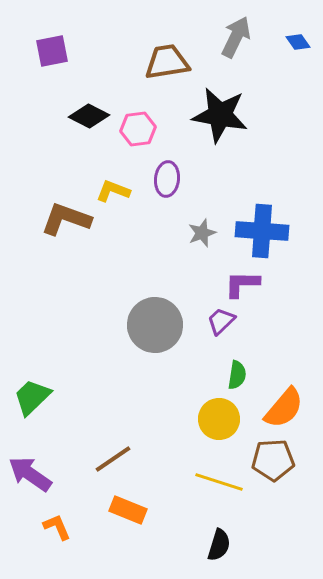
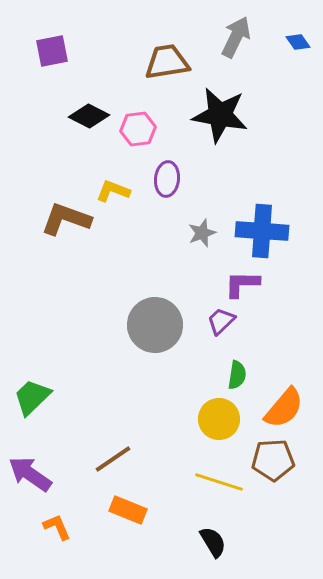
black semicircle: moved 6 px left, 3 px up; rotated 48 degrees counterclockwise
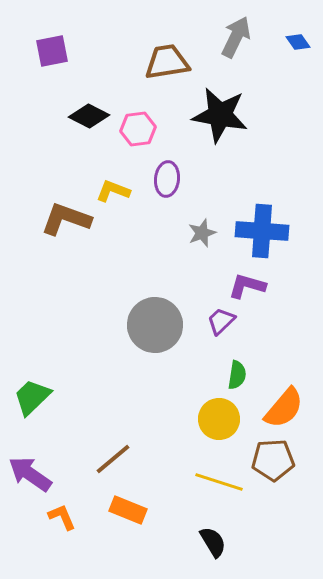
purple L-shape: moved 5 px right, 2 px down; rotated 15 degrees clockwise
brown line: rotated 6 degrees counterclockwise
orange L-shape: moved 5 px right, 10 px up
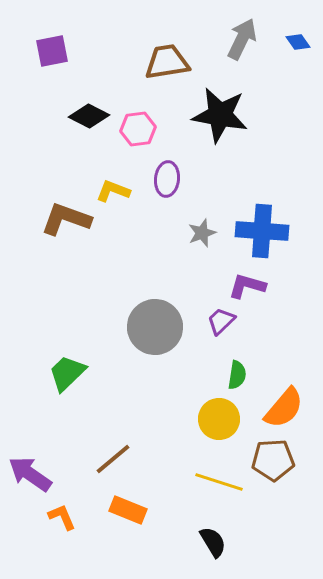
gray arrow: moved 6 px right, 2 px down
gray circle: moved 2 px down
green trapezoid: moved 35 px right, 24 px up
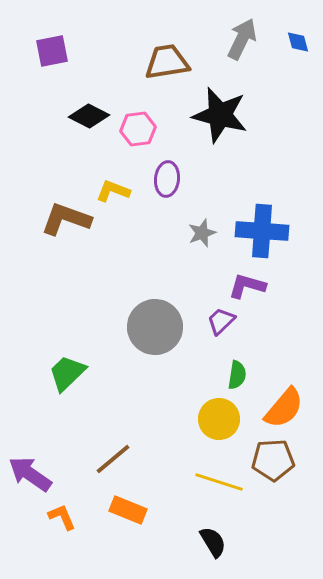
blue diamond: rotated 20 degrees clockwise
black star: rotated 4 degrees clockwise
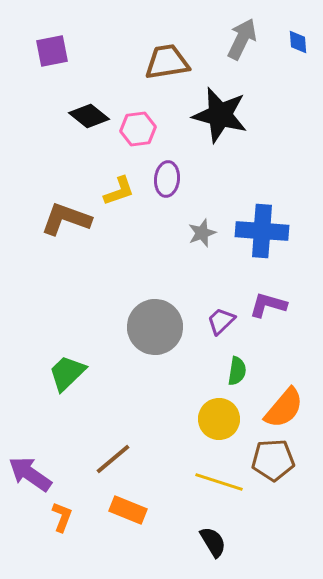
blue diamond: rotated 10 degrees clockwise
black diamond: rotated 12 degrees clockwise
yellow L-shape: moved 6 px right; rotated 140 degrees clockwise
purple L-shape: moved 21 px right, 19 px down
green semicircle: moved 4 px up
orange L-shape: rotated 44 degrees clockwise
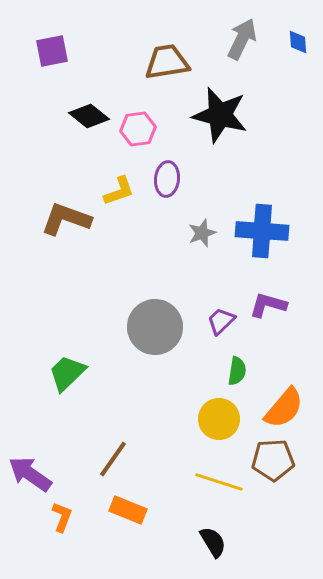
brown line: rotated 15 degrees counterclockwise
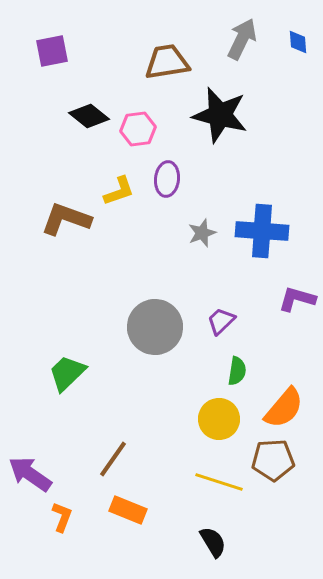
purple L-shape: moved 29 px right, 6 px up
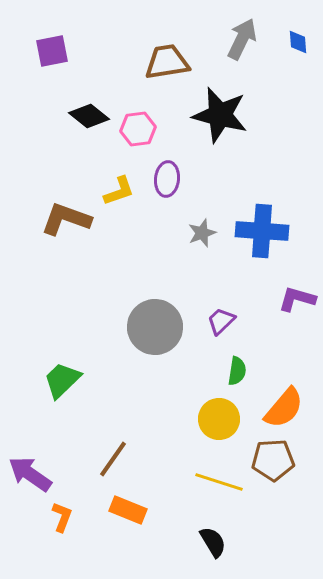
green trapezoid: moved 5 px left, 7 px down
